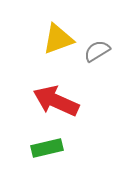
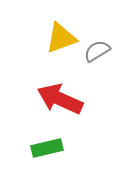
yellow triangle: moved 3 px right, 1 px up
red arrow: moved 4 px right, 2 px up
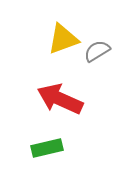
yellow triangle: moved 2 px right, 1 px down
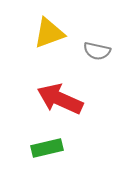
yellow triangle: moved 14 px left, 6 px up
gray semicircle: rotated 136 degrees counterclockwise
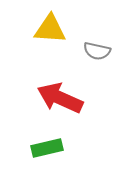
yellow triangle: moved 1 px right, 4 px up; rotated 24 degrees clockwise
red arrow: moved 1 px up
